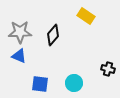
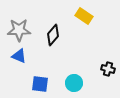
yellow rectangle: moved 2 px left
gray star: moved 1 px left, 2 px up
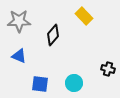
yellow rectangle: rotated 12 degrees clockwise
gray star: moved 9 px up
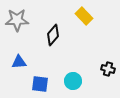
gray star: moved 2 px left, 1 px up
blue triangle: moved 6 px down; rotated 28 degrees counterclockwise
cyan circle: moved 1 px left, 2 px up
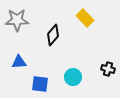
yellow rectangle: moved 1 px right, 2 px down
cyan circle: moved 4 px up
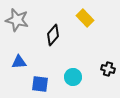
gray star: rotated 15 degrees clockwise
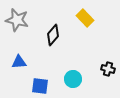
cyan circle: moved 2 px down
blue square: moved 2 px down
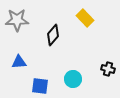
gray star: rotated 15 degrees counterclockwise
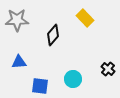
black cross: rotated 24 degrees clockwise
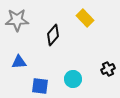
black cross: rotated 24 degrees clockwise
